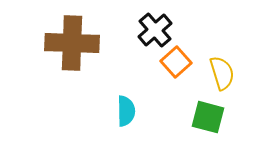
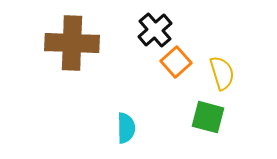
cyan semicircle: moved 17 px down
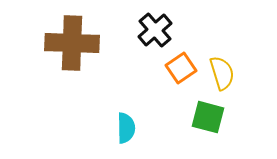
orange square: moved 5 px right, 6 px down; rotated 8 degrees clockwise
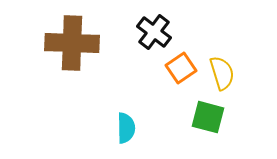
black cross: moved 1 px left, 2 px down; rotated 12 degrees counterclockwise
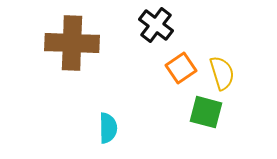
black cross: moved 2 px right, 7 px up
green square: moved 2 px left, 5 px up
cyan semicircle: moved 18 px left
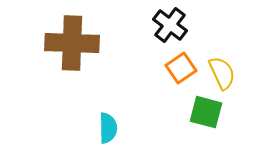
black cross: moved 14 px right
yellow semicircle: rotated 8 degrees counterclockwise
